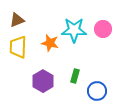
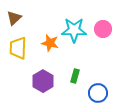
brown triangle: moved 3 px left, 2 px up; rotated 21 degrees counterclockwise
yellow trapezoid: moved 1 px down
blue circle: moved 1 px right, 2 px down
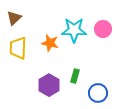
purple hexagon: moved 6 px right, 4 px down
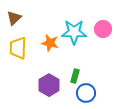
cyan star: moved 2 px down
blue circle: moved 12 px left
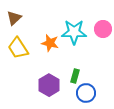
yellow trapezoid: rotated 35 degrees counterclockwise
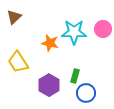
brown triangle: moved 1 px up
yellow trapezoid: moved 14 px down
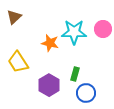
green rectangle: moved 2 px up
